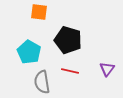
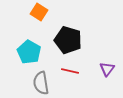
orange square: rotated 24 degrees clockwise
gray semicircle: moved 1 px left, 1 px down
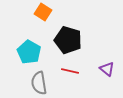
orange square: moved 4 px right
purple triangle: rotated 28 degrees counterclockwise
gray semicircle: moved 2 px left
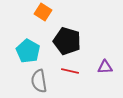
black pentagon: moved 1 px left, 1 px down
cyan pentagon: moved 1 px left, 1 px up
purple triangle: moved 2 px left, 2 px up; rotated 42 degrees counterclockwise
gray semicircle: moved 2 px up
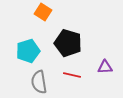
black pentagon: moved 1 px right, 2 px down
cyan pentagon: rotated 25 degrees clockwise
red line: moved 2 px right, 4 px down
gray semicircle: moved 1 px down
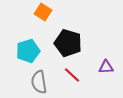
purple triangle: moved 1 px right
red line: rotated 30 degrees clockwise
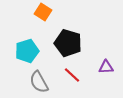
cyan pentagon: moved 1 px left
gray semicircle: rotated 20 degrees counterclockwise
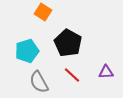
black pentagon: rotated 12 degrees clockwise
purple triangle: moved 5 px down
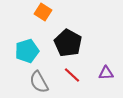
purple triangle: moved 1 px down
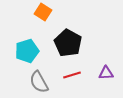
red line: rotated 60 degrees counterclockwise
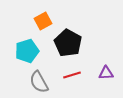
orange square: moved 9 px down; rotated 30 degrees clockwise
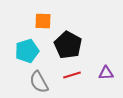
orange square: rotated 30 degrees clockwise
black pentagon: moved 2 px down
